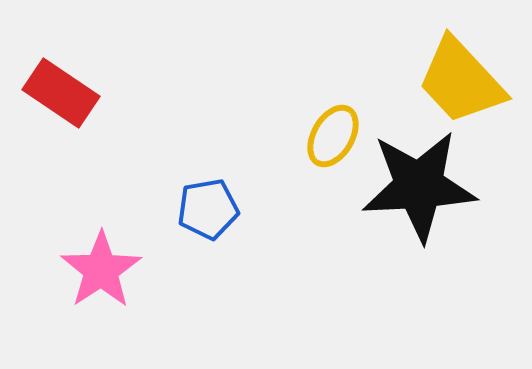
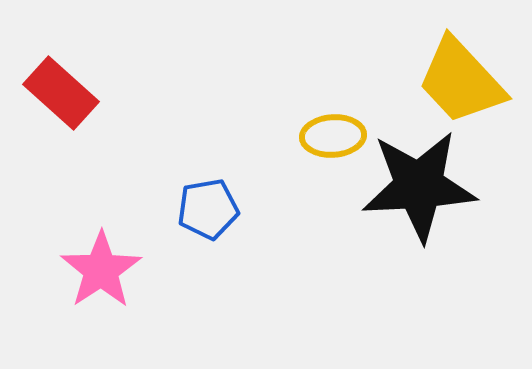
red rectangle: rotated 8 degrees clockwise
yellow ellipse: rotated 56 degrees clockwise
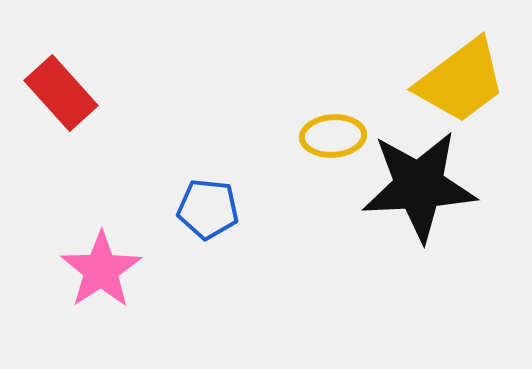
yellow trapezoid: rotated 84 degrees counterclockwise
red rectangle: rotated 6 degrees clockwise
blue pentagon: rotated 16 degrees clockwise
